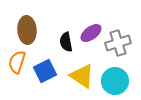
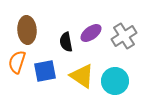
gray cross: moved 6 px right, 7 px up; rotated 15 degrees counterclockwise
blue square: rotated 15 degrees clockwise
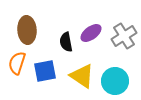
orange semicircle: moved 1 px down
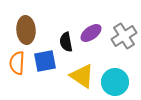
brown ellipse: moved 1 px left
orange semicircle: rotated 15 degrees counterclockwise
blue square: moved 10 px up
cyan circle: moved 1 px down
